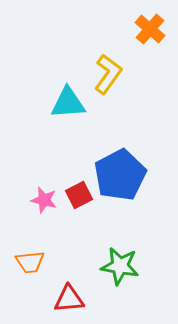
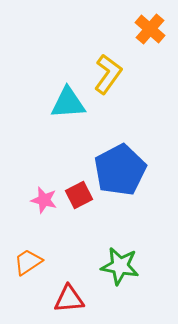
blue pentagon: moved 5 px up
orange trapezoid: moved 2 px left; rotated 152 degrees clockwise
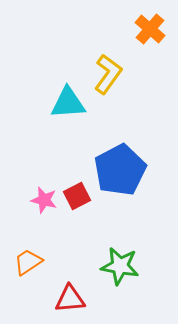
red square: moved 2 px left, 1 px down
red triangle: moved 1 px right
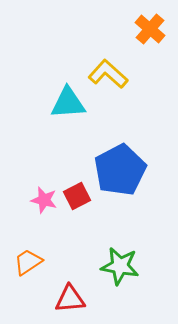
yellow L-shape: rotated 84 degrees counterclockwise
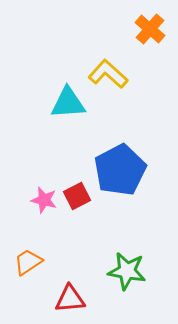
green star: moved 7 px right, 5 px down
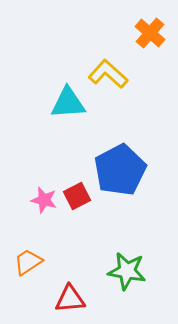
orange cross: moved 4 px down
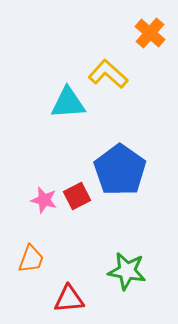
blue pentagon: rotated 9 degrees counterclockwise
orange trapezoid: moved 3 px right, 3 px up; rotated 144 degrees clockwise
red triangle: moved 1 px left
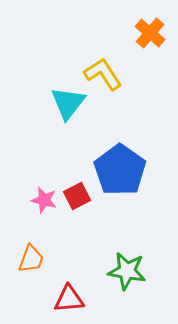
yellow L-shape: moved 5 px left; rotated 15 degrees clockwise
cyan triangle: rotated 48 degrees counterclockwise
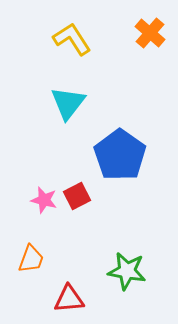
yellow L-shape: moved 31 px left, 35 px up
blue pentagon: moved 15 px up
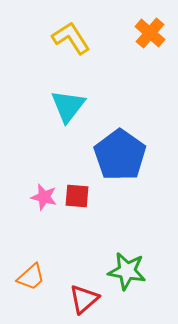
yellow L-shape: moved 1 px left, 1 px up
cyan triangle: moved 3 px down
red square: rotated 32 degrees clockwise
pink star: moved 3 px up
orange trapezoid: moved 18 px down; rotated 28 degrees clockwise
red triangle: moved 15 px right; rotated 36 degrees counterclockwise
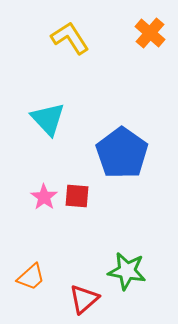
yellow L-shape: moved 1 px left
cyan triangle: moved 20 px left, 13 px down; rotated 21 degrees counterclockwise
blue pentagon: moved 2 px right, 2 px up
pink star: rotated 20 degrees clockwise
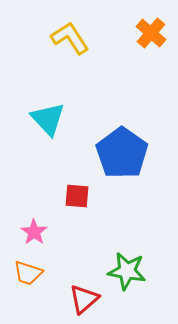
orange cross: moved 1 px right
pink star: moved 10 px left, 35 px down
orange trapezoid: moved 3 px left, 4 px up; rotated 60 degrees clockwise
